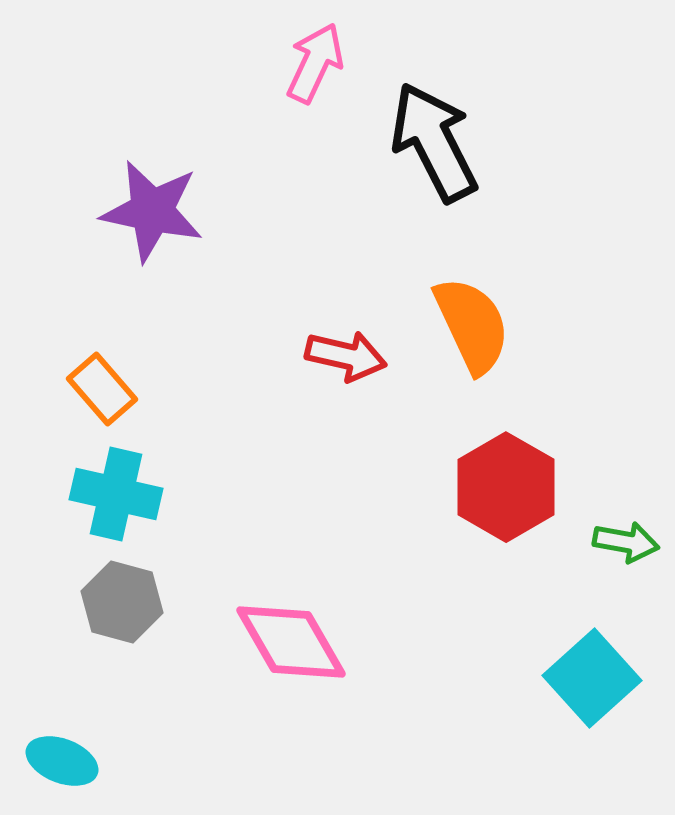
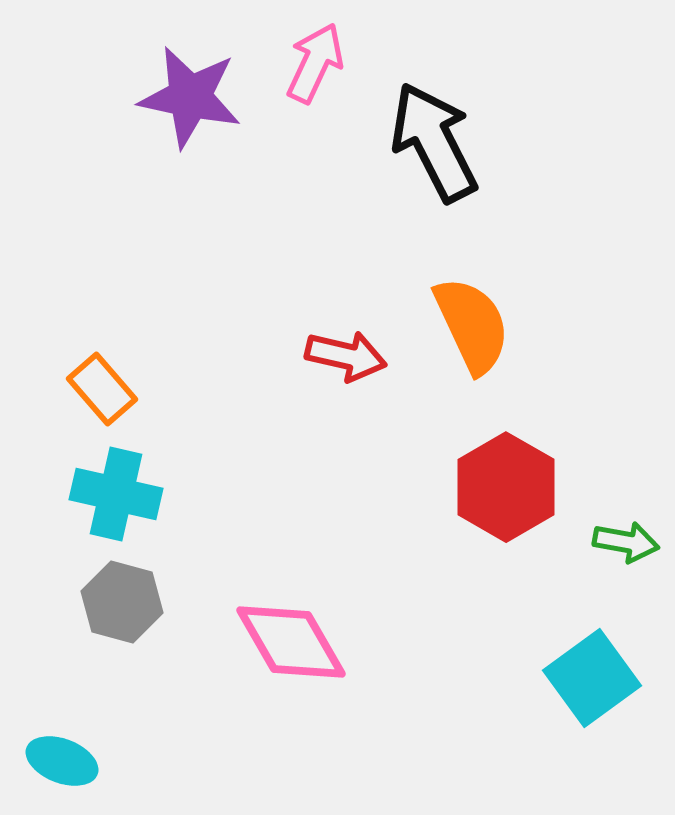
purple star: moved 38 px right, 114 px up
cyan square: rotated 6 degrees clockwise
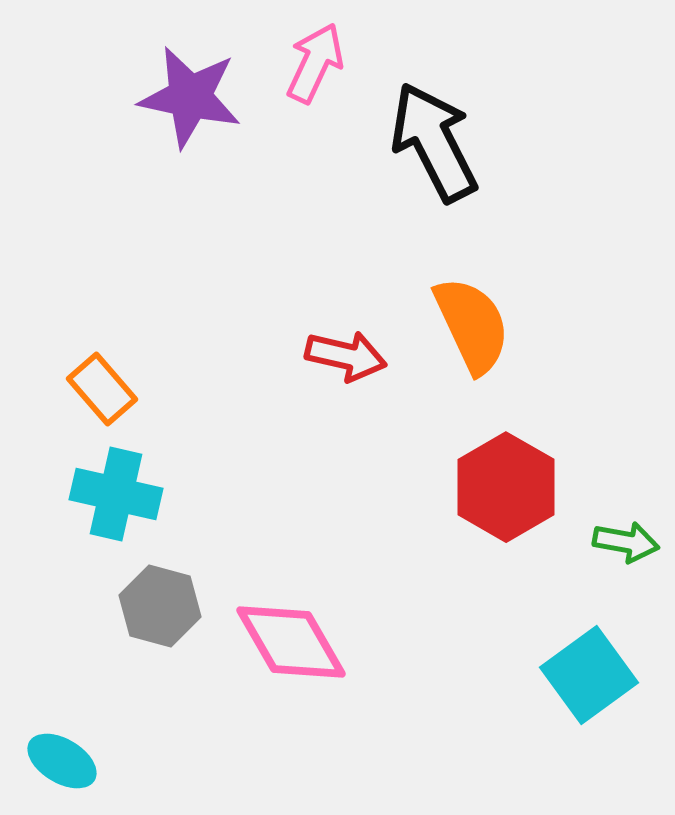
gray hexagon: moved 38 px right, 4 px down
cyan square: moved 3 px left, 3 px up
cyan ellipse: rotated 10 degrees clockwise
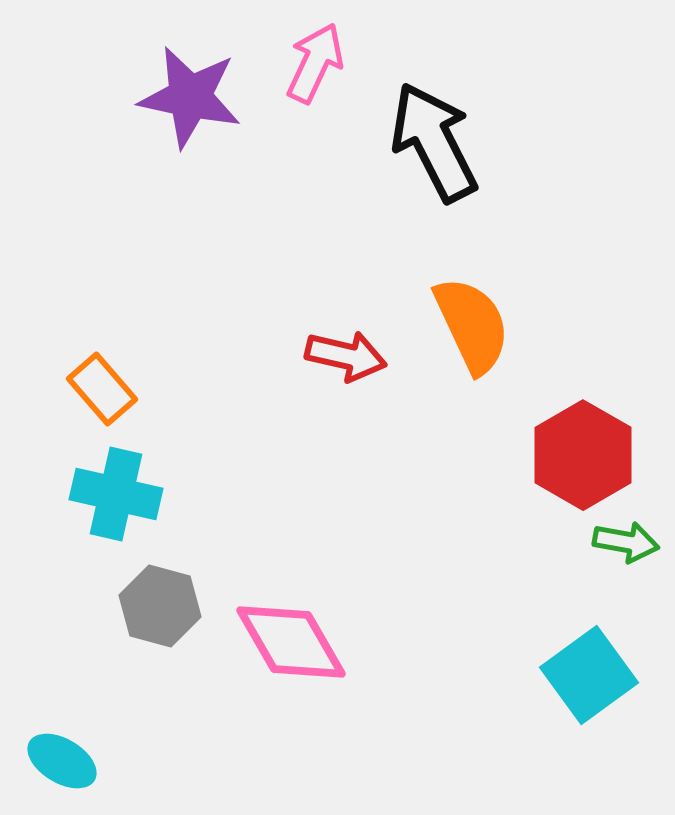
red hexagon: moved 77 px right, 32 px up
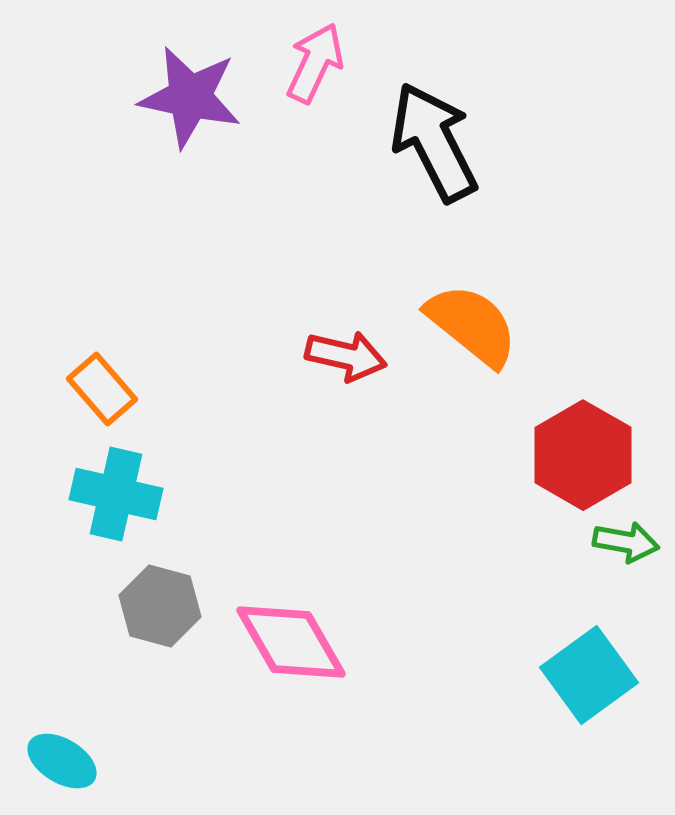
orange semicircle: rotated 26 degrees counterclockwise
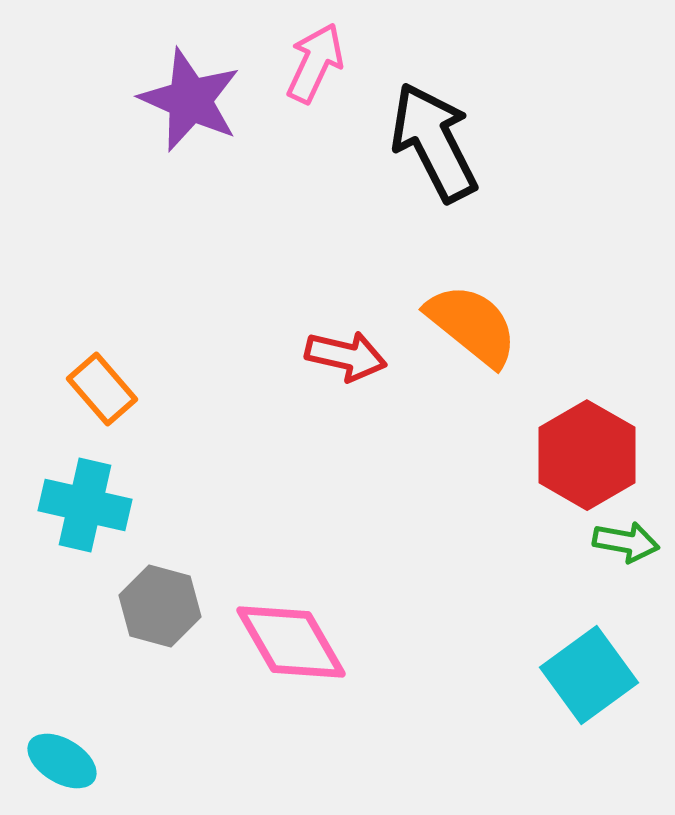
purple star: moved 3 px down; rotated 12 degrees clockwise
red hexagon: moved 4 px right
cyan cross: moved 31 px left, 11 px down
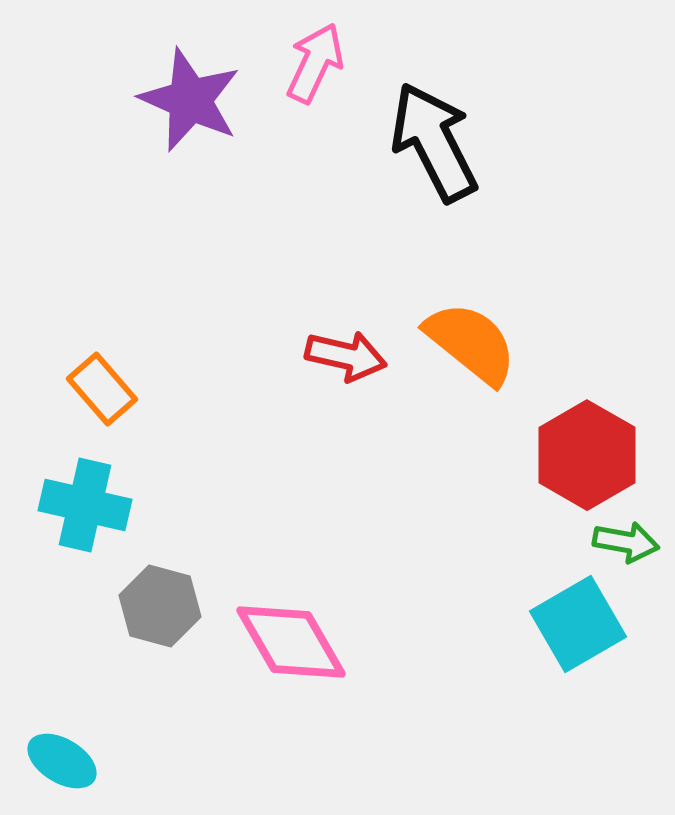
orange semicircle: moved 1 px left, 18 px down
cyan square: moved 11 px left, 51 px up; rotated 6 degrees clockwise
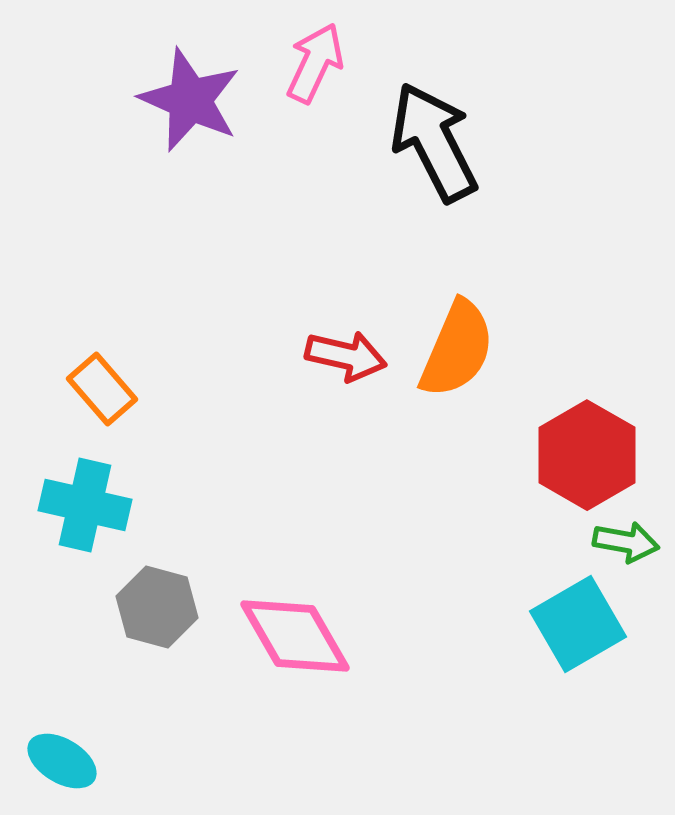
orange semicircle: moved 14 px left, 6 px down; rotated 74 degrees clockwise
gray hexagon: moved 3 px left, 1 px down
pink diamond: moved 4 px right, 6 px up
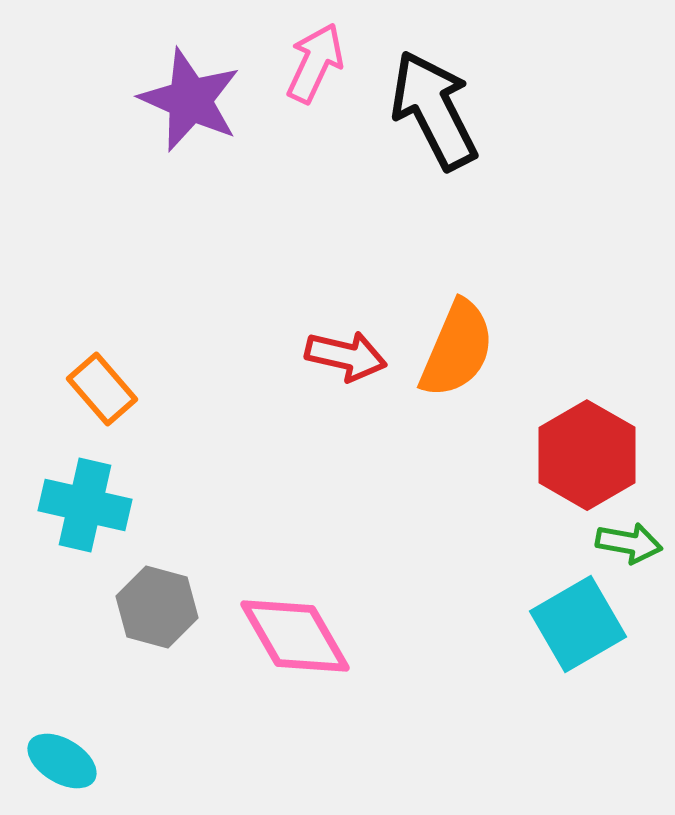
black arrow: moved 32 px up
green arrow: moved 3 px right, 1 px down
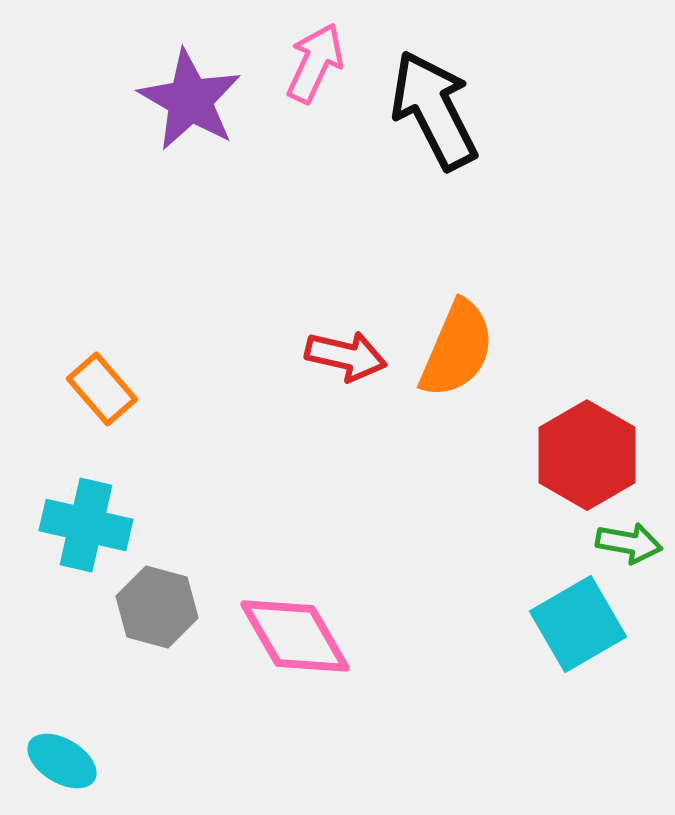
purple star: rotated 6 degrees clockwise
cyan cross: moved 1 px right, 20 px down
